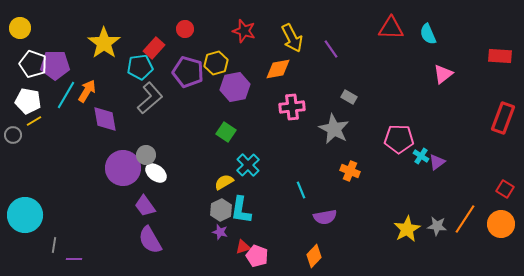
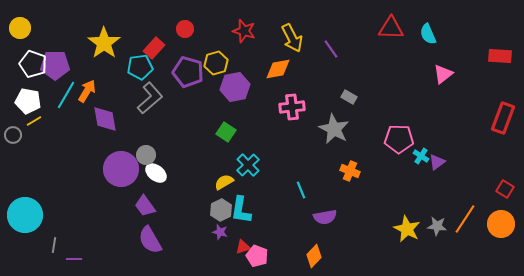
purple circle at (123, 168): moved 2 px left, 1 px down
yellow star at (407, 229): rotated 16 degrees counterclockwise
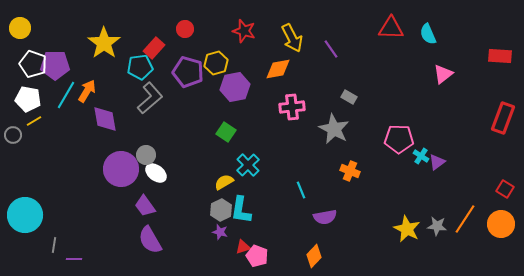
white pentagon at (28, 101): moved 2 px up
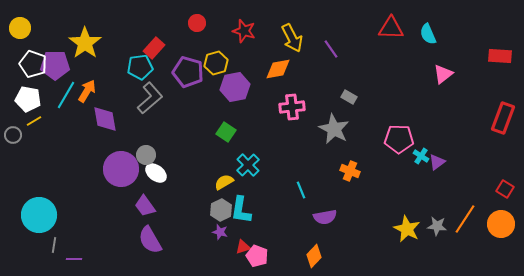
red circle at (185, 29): moved 12 px right, 6 px up
yellow star at (104, 43): moved 19 px left
cyan circle at (25, 215): moved 14 px right
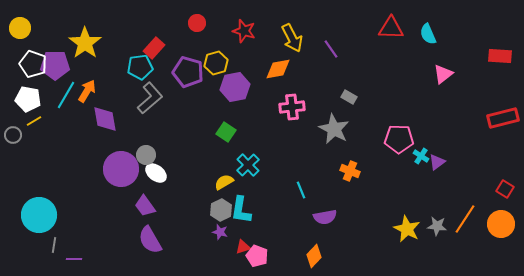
red rectangle at (503, 118): rotated 56 degrees clockwise
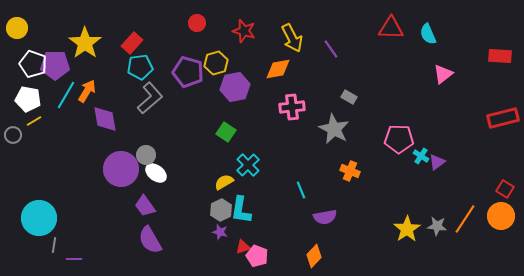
yellow circle at (20, 28): moved 3 px left
red rectangle at (154, 48): moved 22 px left, 5 px up
cyan circle at (39, 215): moved 3 px down
orange circle at (501, 224): moved 8 px up
yellow star at (407, 229): rotated 12 degrees clockwise
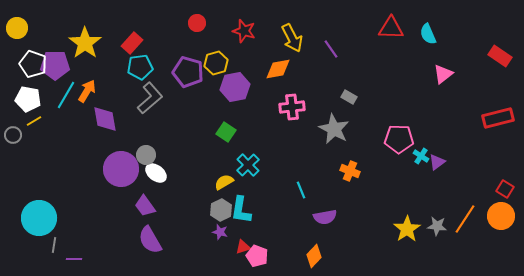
red rectangle at (500, 56): rotated 30 degrees clockwise
red rectangle at (503, 118): moved 5 px left
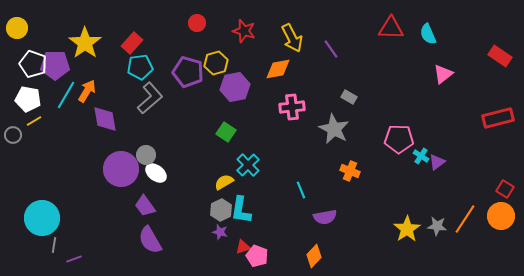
cyan circle at (39, 218): moved 3 px right
purple line at (74, 259): rotated 21 degrees counterclockwise
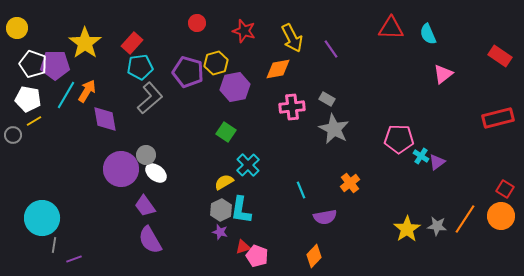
gray rectangle at (349, 97): moved 22 px left, 2 px down
orange cross at (350, 171): moved 12 px down; rotated 30 degrees clockwise
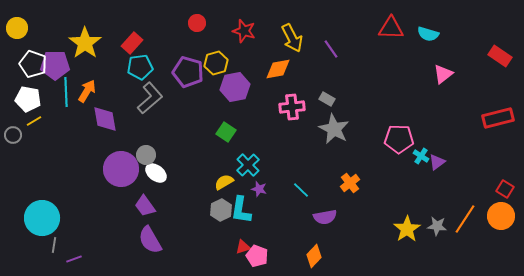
cyan semicircle at (428, 34): rotated 50 degrees counterclockwise
cyan line at (66, 95): moved 3 px up; rotated 32 degrees counterclockwise
cyan line at (301, 190): rotated 24 degrees counterclockwise
purple star at (220, 232): moved 39 px right, 43 px up
